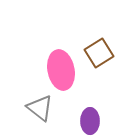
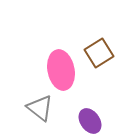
purple ellipse: rotated 35 degrees counterclockwise
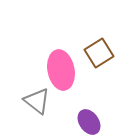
gray triangle: moved 3 px left, 7 px up
purple ellipse: moved 1 px left, 1 px down
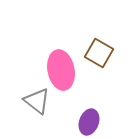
brown square: rotated 28 degrees counterclockwise
purple ellipse: rotated 55 degrees clockwise
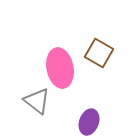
pink ellipse: moved 1 px left, 2 px up
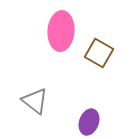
pink ellipse: moved 1 px right, 37 px up; rotated 15 degrees clockwise
gray triangle: moved 2 px left
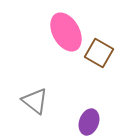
pink ellipse: moved 5 px right, 1 px down; rotated 33 degrees counterclockwise
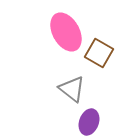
gray triangle: moved 37 px right, 12 px up
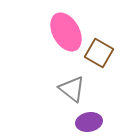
purple ellipse: rotated 60 degrees clockwise
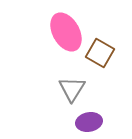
brown square: moved 1 px right
gray triangle: rotated 24 degrees clockwise
